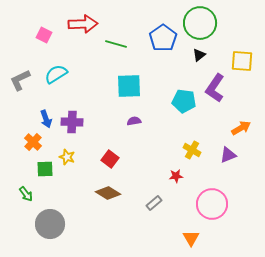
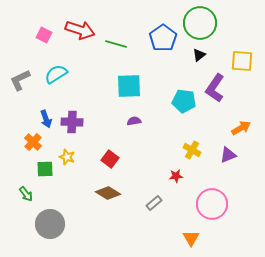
red arrow: moved 3 px left, 6 px down; rotated 20 degrees clockwise
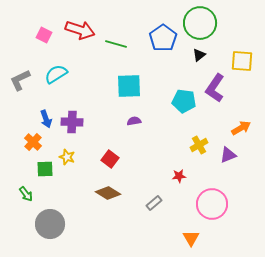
yellow cross: moved 7 px right, 5 px up; rotated 30 degrees clockwise
red star: moved 3 px right
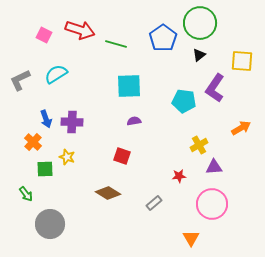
purple triangle: moved 14 px left, 12 px down; rotated 18 degrees clockwise
red square: moved 12 px right, 3 px up; rotated 18 degrees counterclockwise
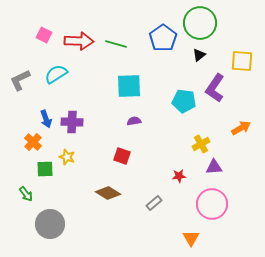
red arrow: moved 1 px left, 11 px down; rotated 16 degrees counterclockwise
yellow cross: moved 2 px right, 1 px up
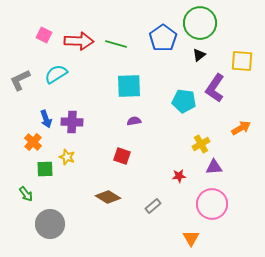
brown diamond: moved 4 px down
gray rectangle: moved 1 px left, 3 px down
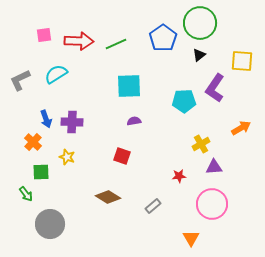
pink square: rotated 35 degrees counterclockwise
green line: rotated 40 degrees counterclockwise
cyan pentagon: rotated 10 degrees counterclockwise
green square: moved 4 px left, 3 px down
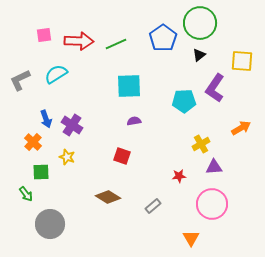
purple cross: moved 3 px down; rotated 30 degrees clockwise
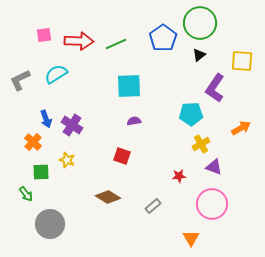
cyan pentagon: moved 7 px right, 13 px down
yellow star: moved 3 px down
purple triangle: rotated 24 degrees clockwise
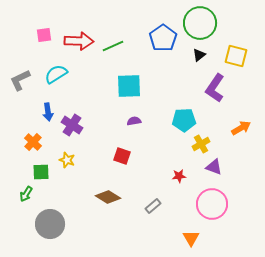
green line: moved 3 px left, 2 px down
yellow square: moved 6 px left, 5 px up; rotated 10 degrees clockwise
cyan pentagon: moved 7 px left, 6 px down
blue arrow: moved 2 px right, 7 px up; rotated 12 degrees clockwise
green arrow: rotated 70 degrees clockwise
